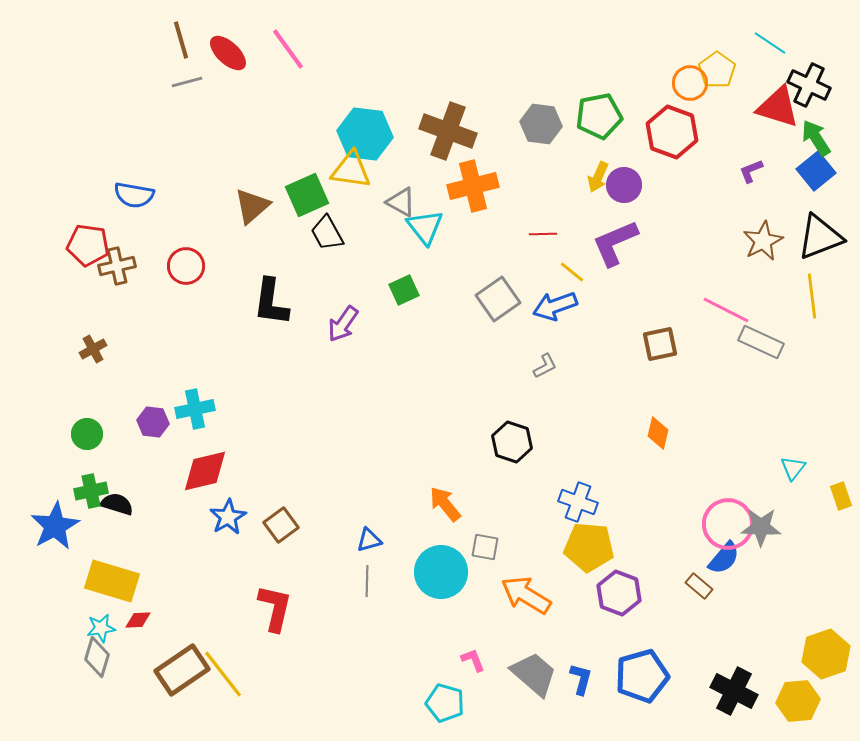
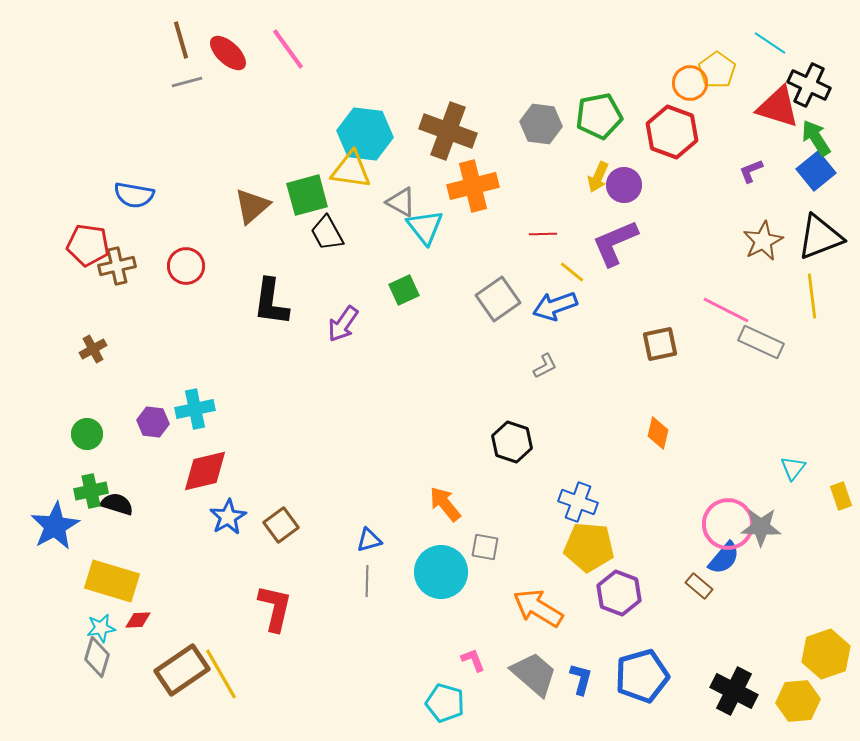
green square at (307, 195): rotated 9 degrees clockwise
orange arrow at (526, 595): moved 12 px right, 13 px down
yellow line at (223, 674): moved 2 px left; rotated 8 degrees clockwise
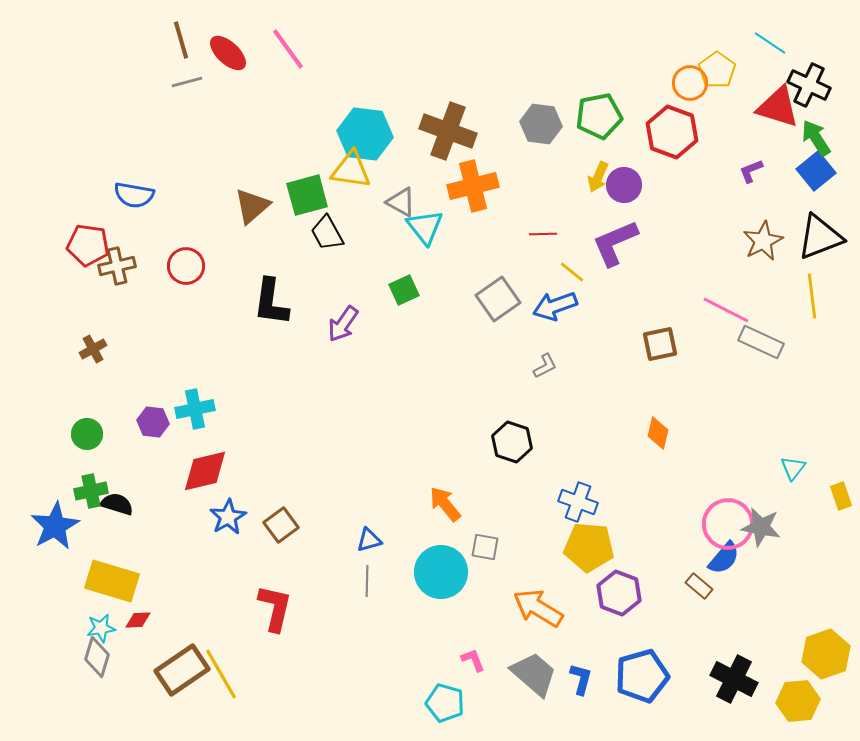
gray star at (761, 527): rotated 9 degrees clockwise
black cross at (734, 691): moved 12 px up
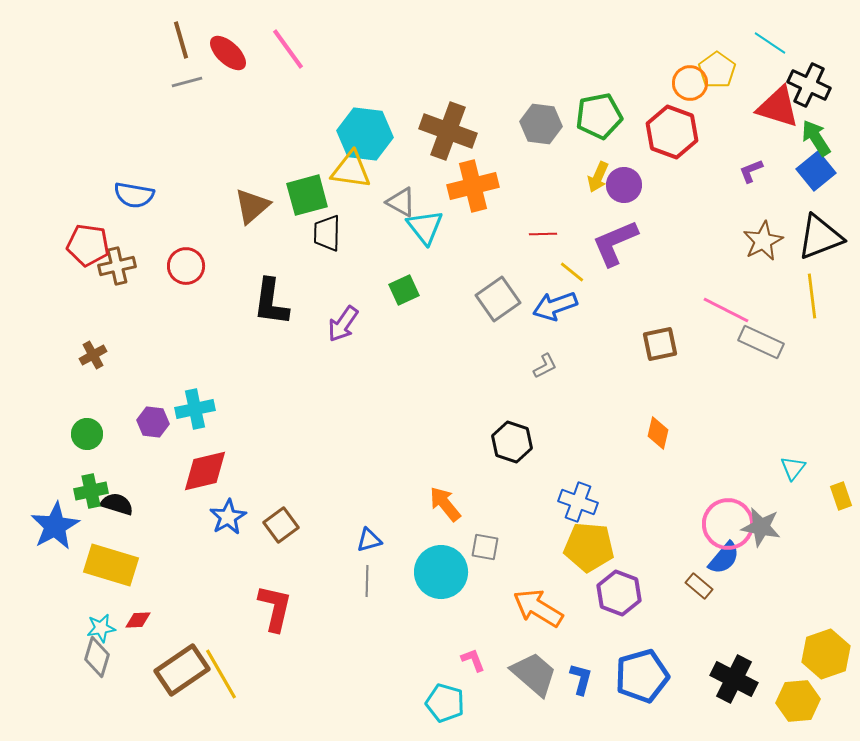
black trapezoid at (327, 233): rotated 30 degrees clockwise
brown cross at (93, 349): moved 6 px down
yellow rectangle at (112, 581): moved 1 px left, 16 px up
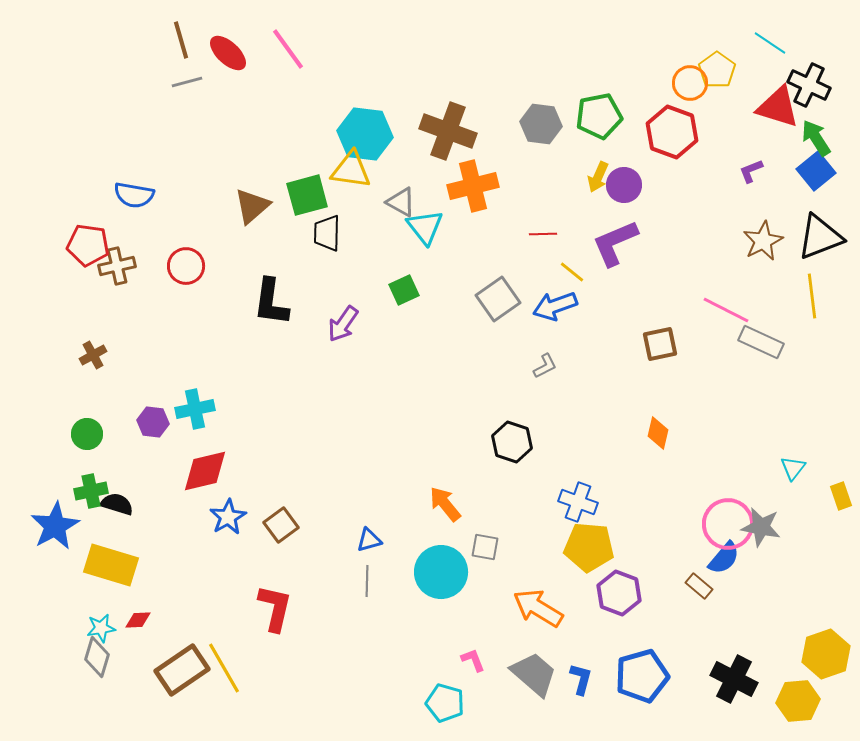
yellow line at (221, 674): moved 3 px right, 6 px up
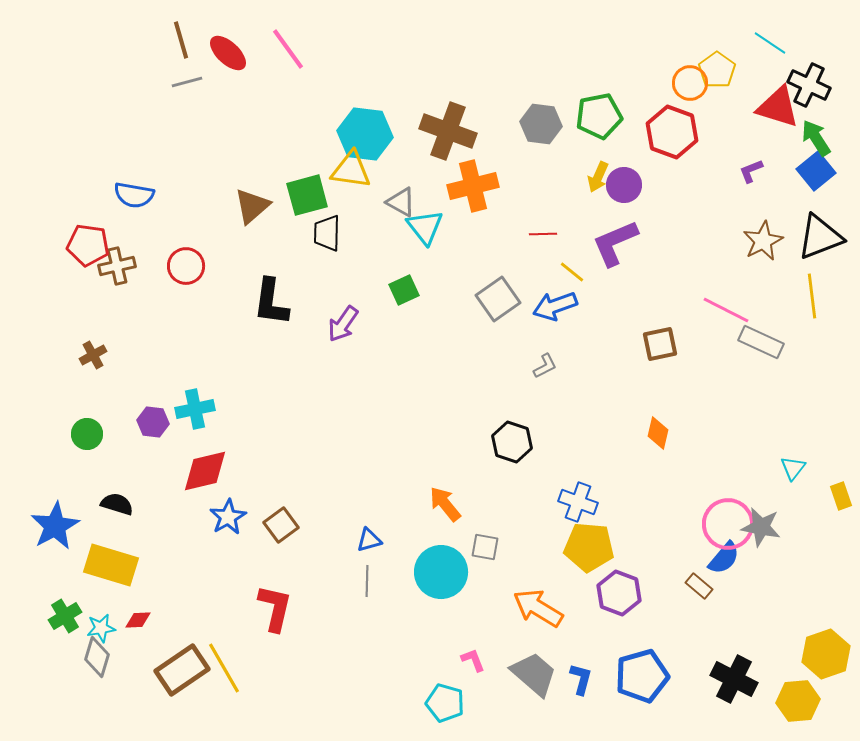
green cross at (91, 491): moved 26 px left, 125 px down; rotated 20 degrees counterclockwise
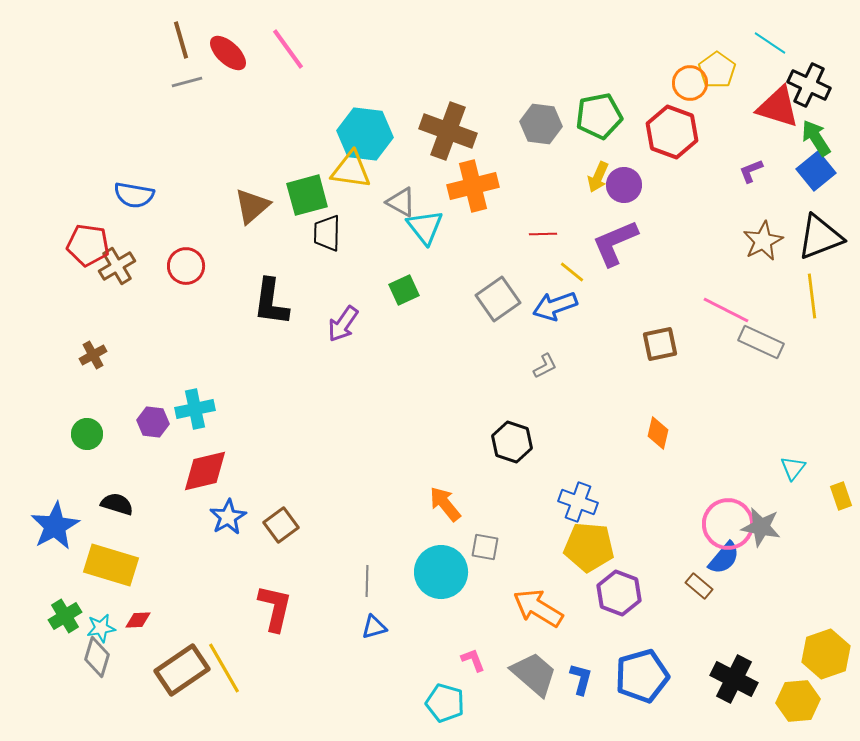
brown cross at (117, 266): rotated 18 degrees counterclockwise
blue triangle at (369, 540): moved 5 px right, 87 px down
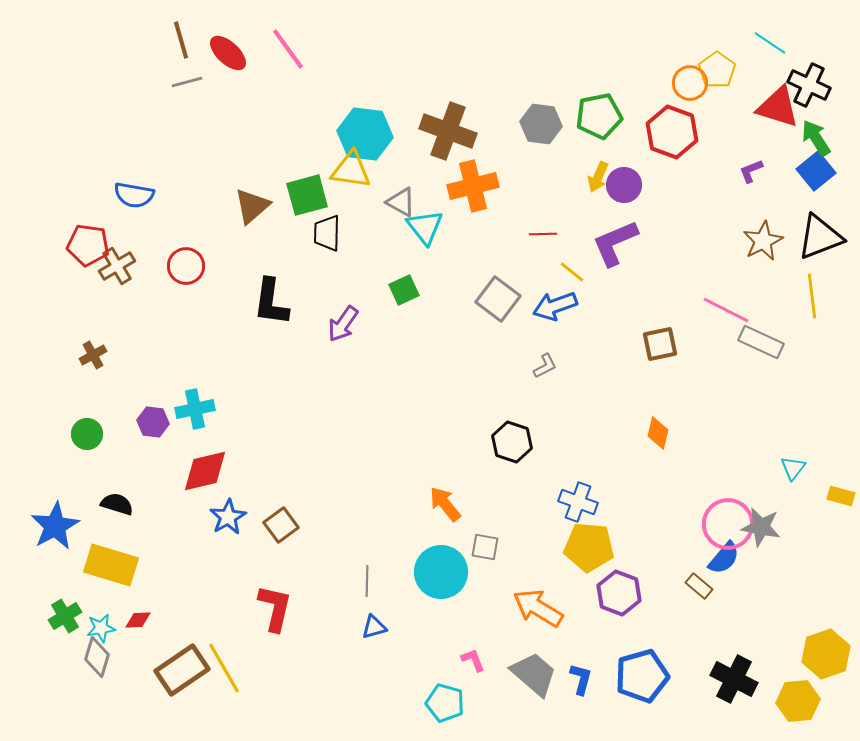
gray square at (498, 299): rotated 18 degrees counterclockwise
yellow rectangle at (841, 496): rotated 56 degrees counterclockwise
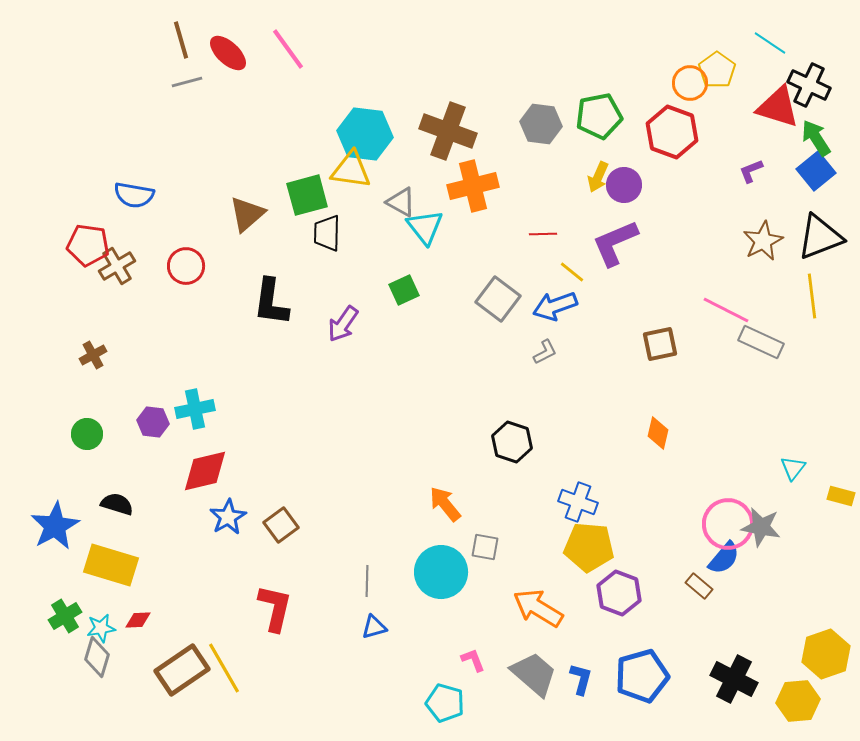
brown triangle at (252, 206): moved 5 px left, 8 px down
gray L-shape at (545, 366): moved 14 px up
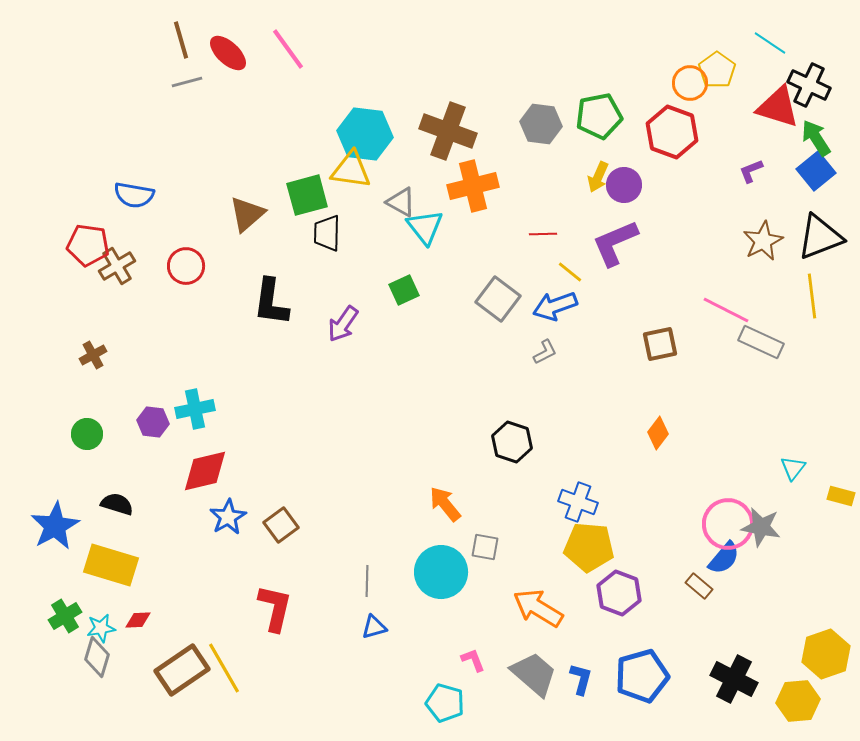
yellow line at (572, 272): moved 2 px left
orange diamond at (658, 433): rotated 24 degrees clockwise
